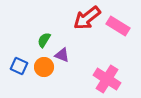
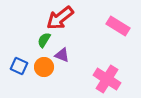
red arrow: moved 27 px left
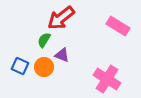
red arrow: moved 1 px right
blue square: moved 1 px right
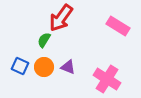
red arrow: rotated 16 degrees counterclockwise
purple triangle: moved 6 px right, 12 px down
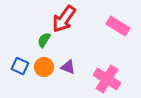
red arrow: moved 3 px right, 1 px down
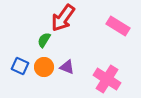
red arrow: moved 1 px left, 1 px up
purple triangle: moved 1 px left
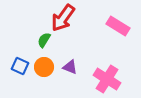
purple triangle: moved 3 px right
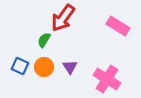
purple triangle: rotated 35 degrees clockwise
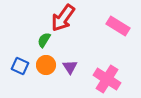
orange circle: moved 2 px right, 2 px up
